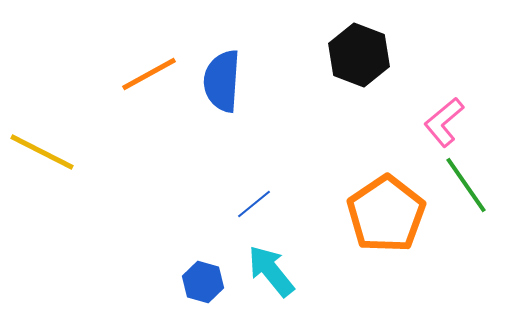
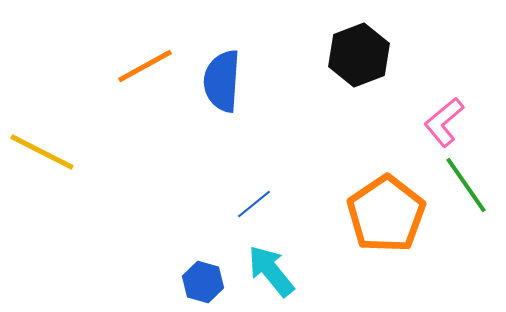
black hexagon: rotated 18 degrees clockwise
orange line: moved 4 px left, 8 px up
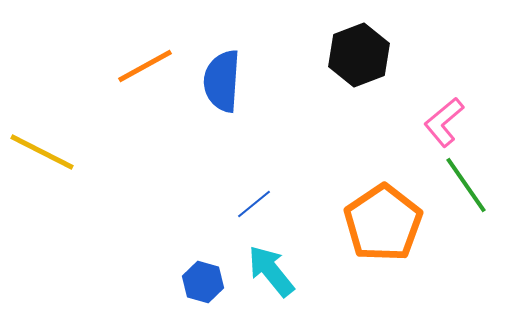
orange pentagon: moved 3 px left, 9 px down
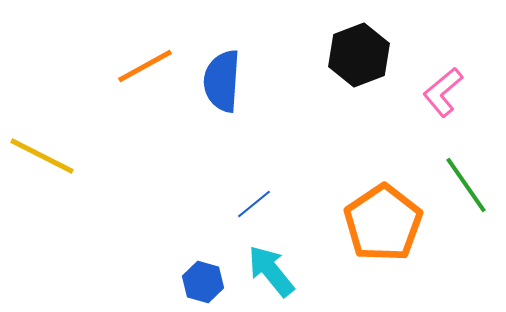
pink L-shape: moved 1 px left, 30 px up
yellow line: moved 4 px down
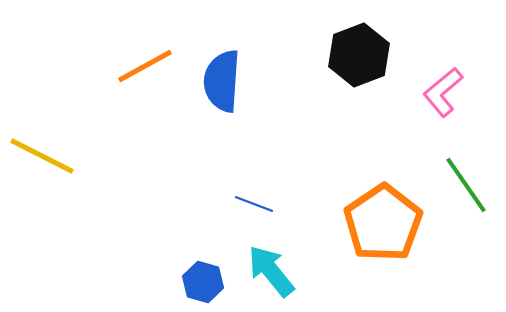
blue line: rotated 60 degrees clockwise
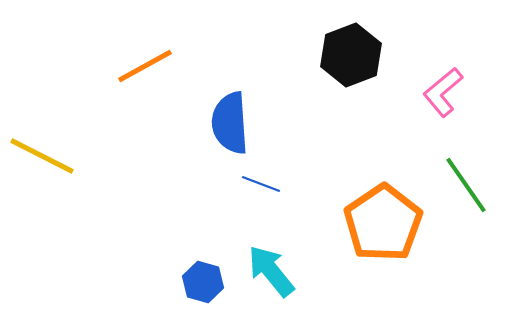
black hexagon: moved 8 px left
blue semicircle: moved 8 px right, 42 px down; rotated 8 degrees counterclockwise
blue line: moved 7 px right, 20 px up
